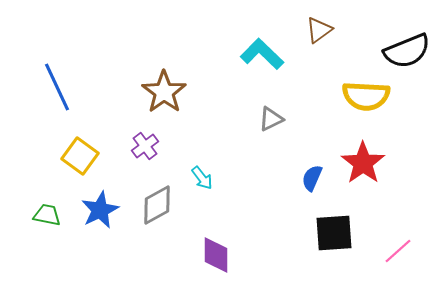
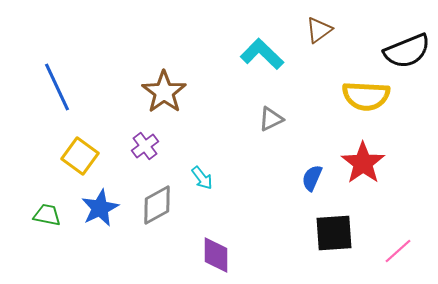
blue star: moved 2 px up
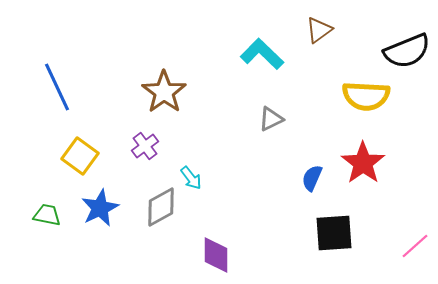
cyan arrow: moved 11 px left
gray diamond: moved 4 px right, 2 px down
pink line: moved 17 px right, 5 px up
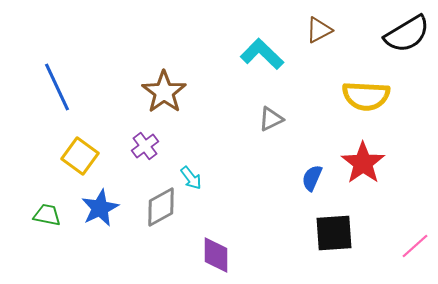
brown triangle: rotated 8 degrees clockwise
black semicircle: moved 17 px up; rotated 9 degrees counterclockwise
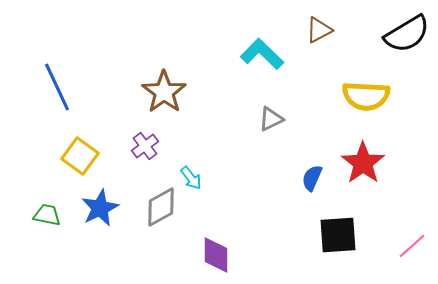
black square: moved 4 px right, 2 px down
pink line: moved 3 px left
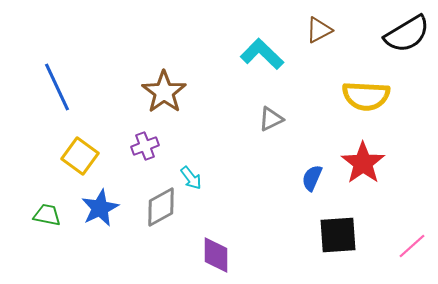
purple cross: rotated 16 degrees clockwise
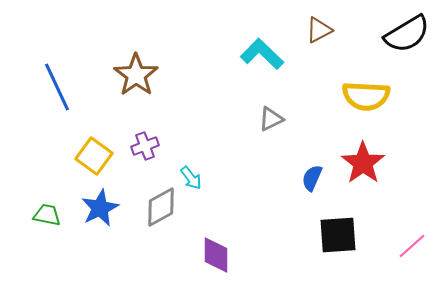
brown star: moved 28 px left, 17 px up
yellow square: moved 14 px right
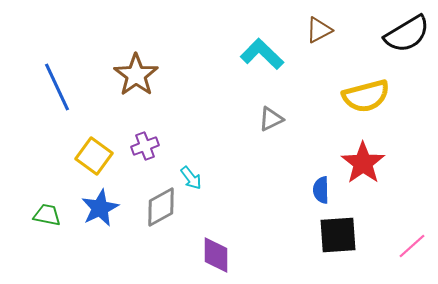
yellow semicircle: rotated 18 degrees counterclockwise
blue semicircle: moved 9 px right, 12 px down; rotated 24 degrees counterclockwise
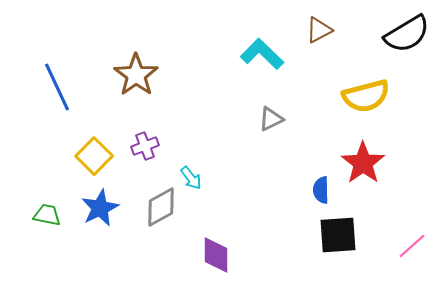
yellow square: rotated 9 degrees clockwise
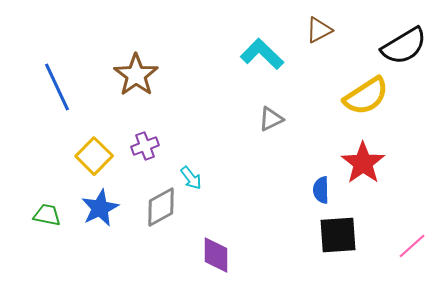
black semicircle: moved 3 px left, 12 px down
yellow semicircle: rotated 18 degrees counterclockwise
